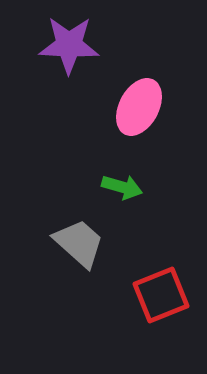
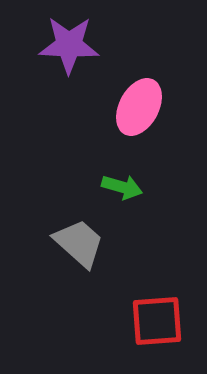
red square: moved 4 px left, 26 px down; rotated 18 degrees clockwise
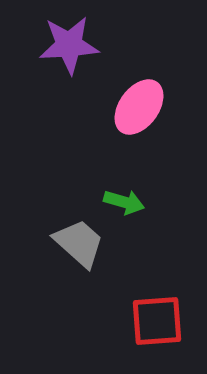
purple star: rotated 6 degrees counterclockwise
pink ellipse: rotated 8 degrees clockwise
green arrow: moved 2 px right, 15 px down
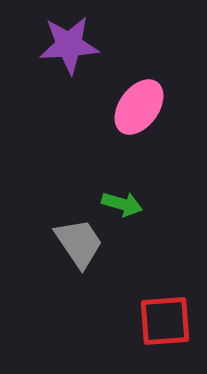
green arrow: moved 2 px left, 2 px down
gray trapezoid: rotated 14 degrees clockwise
red square: moved 8 px right
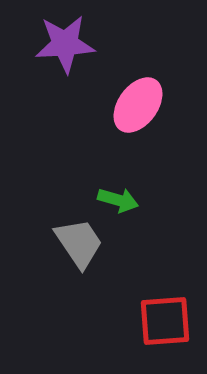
purple star: moved 4 px left, 1 px up
pink ellipse: moved 1 px left, 2 px up
green arrow: moved 4 px left, 4 px up
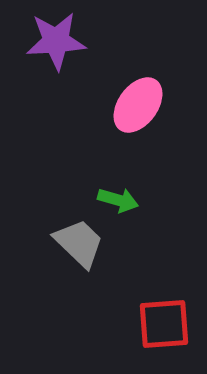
purple star: moved 9 px left, 3 px up
gray trapezoid: rotated 12 degrees counterclockwise
red square: moved 1 px left, 3 px down
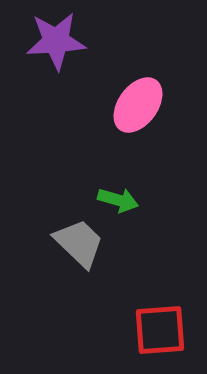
red square: moved 4 px left, 6 px down
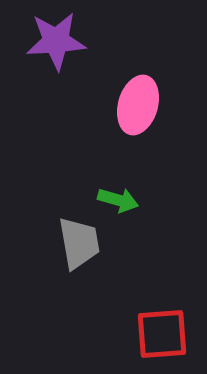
pink ellipse: rotated 20 degrees counterclockwise
gray trapezoid: rotated 36 degrees clockwise
red square: moved 2 px right, 4 px down
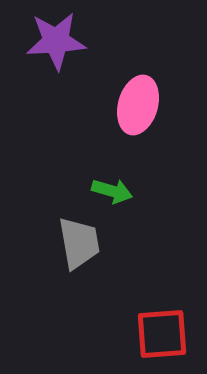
green arrow: moved 6 px left, 9 px up
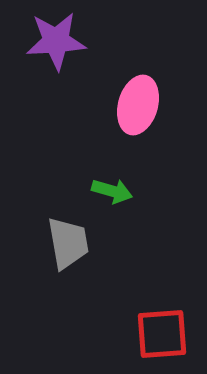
gray trapezoid: moved 11 px left
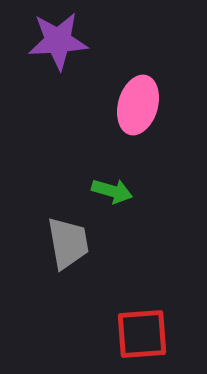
purple star: moved 2 px right
red square: moved 20 px left
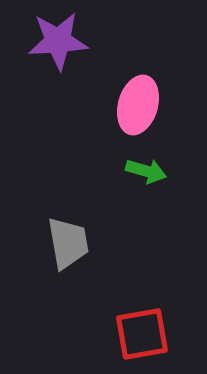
green arrow: moved 34 px right, 20 px up
red square: rotated 6 degrees counterclockwise
